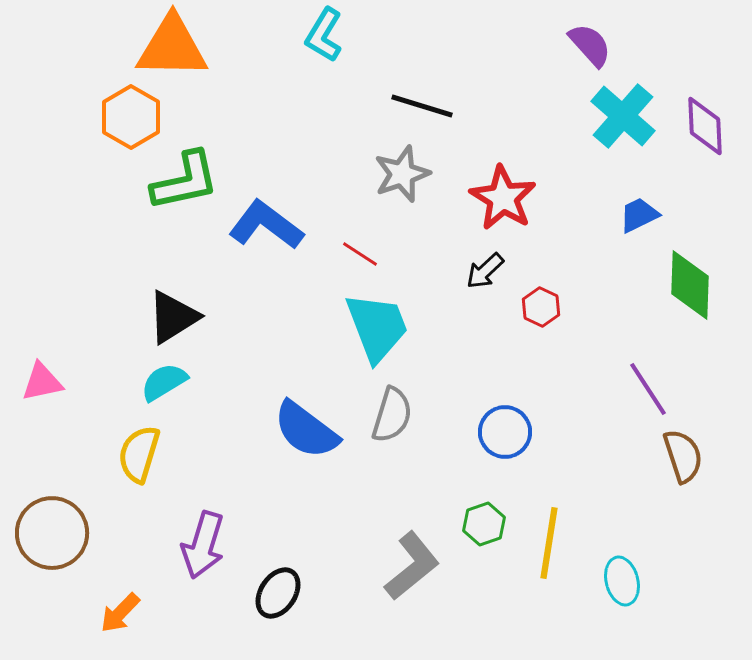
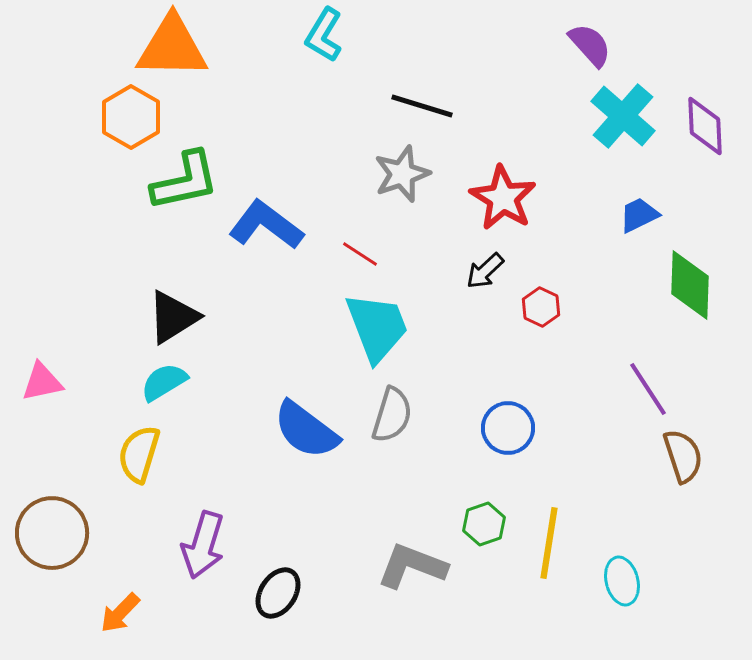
blue circle: moved 3 px right, 4 px up
gray L-shape: rotated 120 degrees counterclockwise
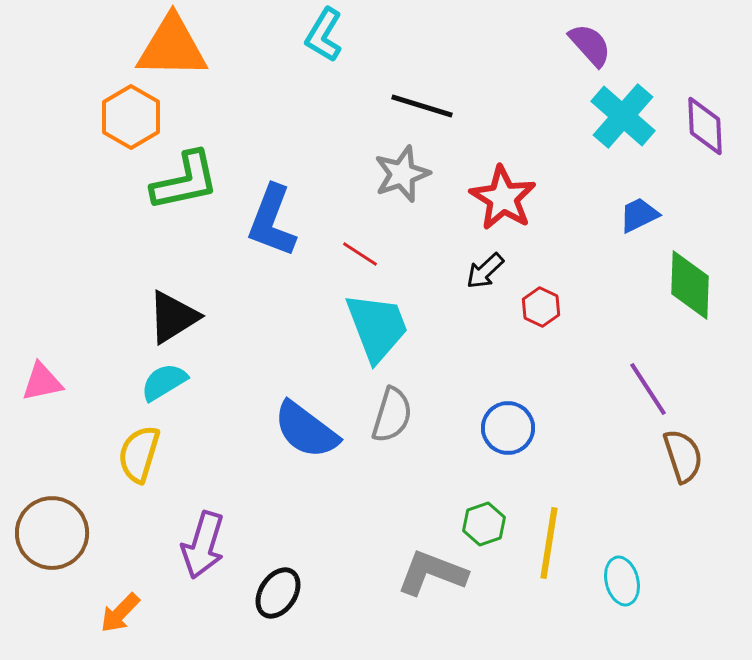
blue L-shape: moved 6 px right, 4 px up; rotated 106 degrees counterclockwise
gray L-shape: moved 20 px right, 7 px down
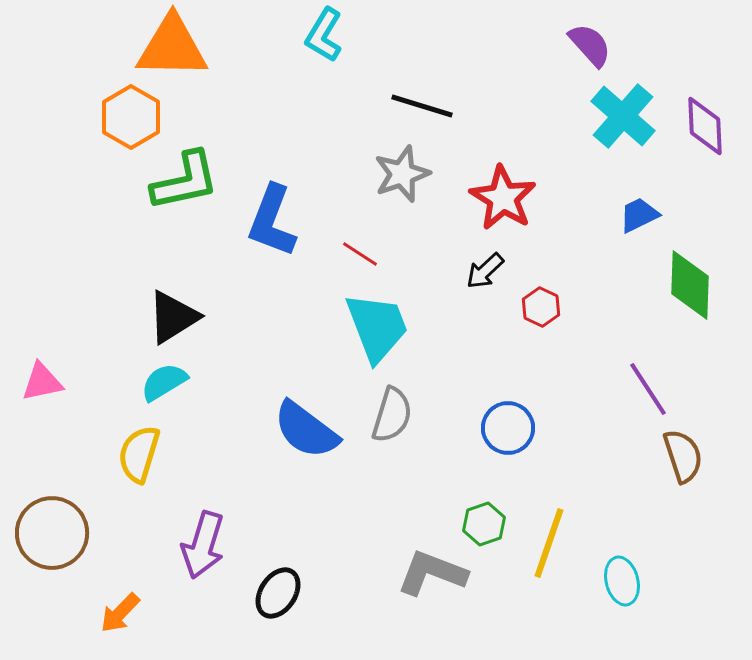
yellow line: rotated 10 degrees clockwise
